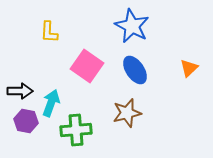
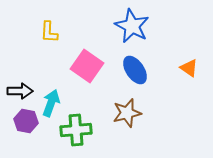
orange triangle: rotated 42 degrees counterclockwise
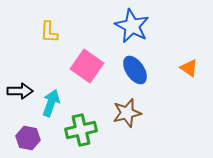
purple hexagon: moved 2 px right, 17 px down
green cross: moved 5 px right; rotated 8 degrees counterclockwise
